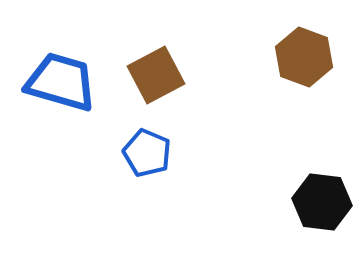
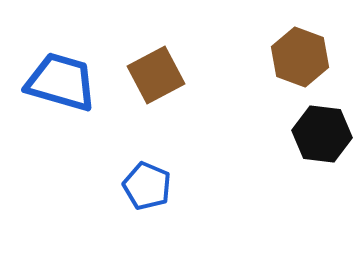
brown hexagon: moved 4 px left
blue pentagon: moved 33 px down
black hexagon: moved 68 px up
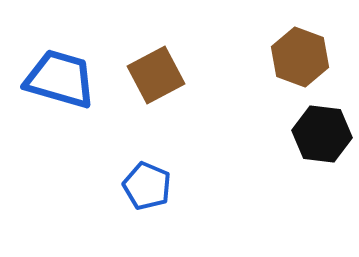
blue trapezoid: moved 1 px left, 3 px up
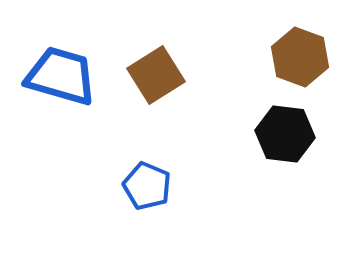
brown square: rotated 4 degrees counterclockwise
blue trapezoid: moved 1 px right, 3 px up
black hexagon: moved 37 px left
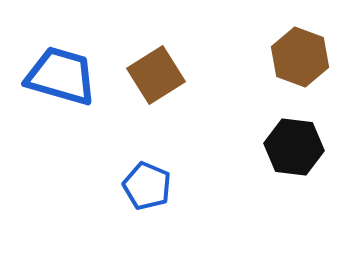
black hexagon: moved 9 px right, 13 px down
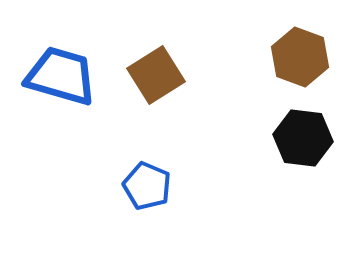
black hexagon: moved 9 px right, 9 px up
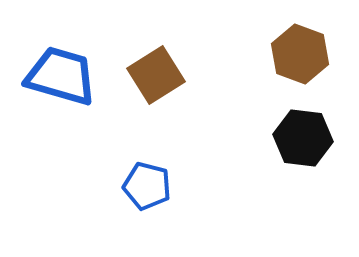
brown hexagon: moved 3 px up
blue pentagon: rotated 9 degrees counterclockwise
